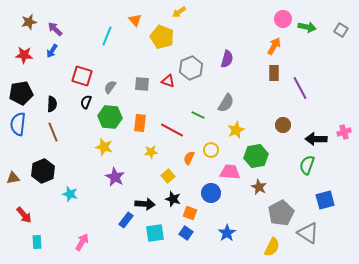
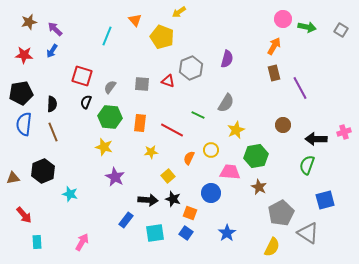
brown rectangle at (274, 73): rotated 14 degrees counterclockwise
blue semicircle at (18, 124): moved 6 px right
black arrow at (145, 204): moved 3 px right, 4 px up
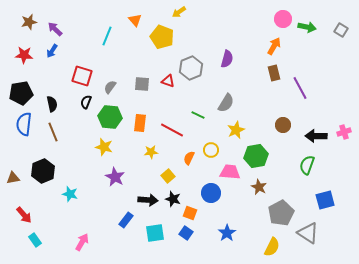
black semicircle at (52, 104): rotated 14 degrees counterclockwise
black arrow at (316, 139): moved 3 px up
cyan rectangle at (37, 242): moved 2 px left, 2 px up; rotated 32 degrees counterclockwise
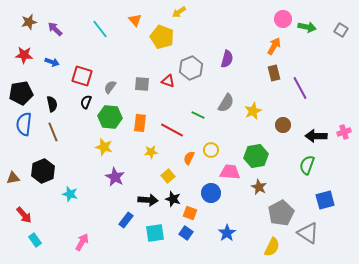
cyan line at (107, 36): moved 7 px left, 7 px up; rotated 60 degrees counterclockwise
blue arrow at (52, 51): moved 11 px down; rotated 104 degrees counterclockwise
yellow star at (236, 130): moved 17 px right, 19 px up
